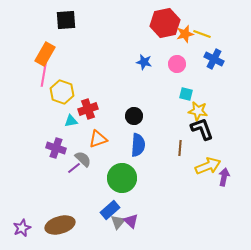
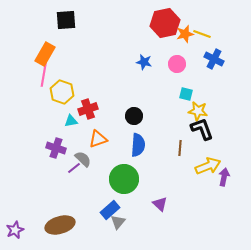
green circle: moved 2 px right, 1 px down
purple triangle: moved 29 px right, 17 px up
purple star: moved 7 px left, 2 px down
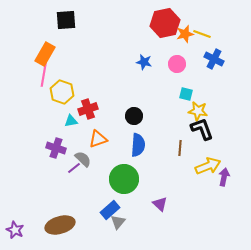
purple star: rotated 24 degrees counterclockwise
